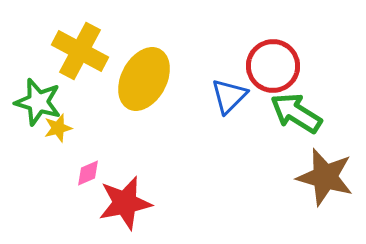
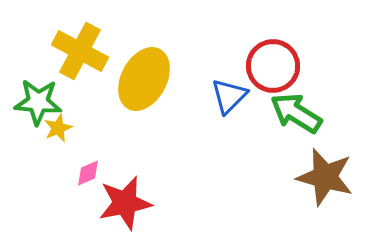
green star: rotated 12 degrees counterclockwise
yellow star: rotated 8 degrees counterclockwise
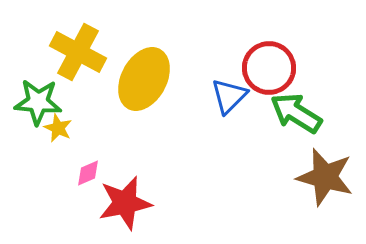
yellow cross: moved 2 px left, 1 px down
red circle: moved 4 px left, 2 px down
yellow star: rotated 24 degrees counterclockwise
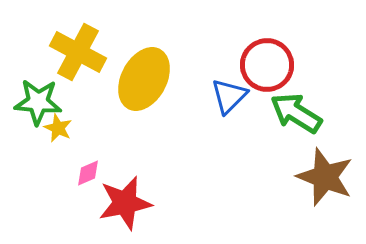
red circle: moved 2 px left, 3 px up
brown star: rotated 6 degrees clockwise
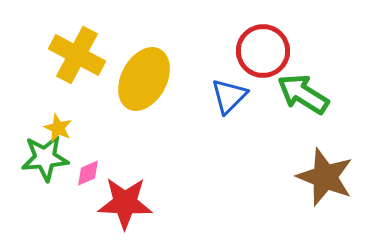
yellow cross: moved 1 px left, 3 px down
red circle: moved 4 px left, 14 px up
green star: moved 7 px right, 56 px down; rotated 9 degrees counterclockwise
green arrow: moved 7 px right, 19 px up
red star: rotated 14 degrees clockwise
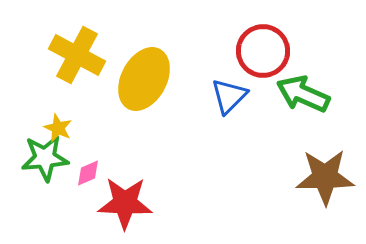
green arrow: rotated 8 degrees counterclockwise
brown star: rotated 22 degrees counterclockwise
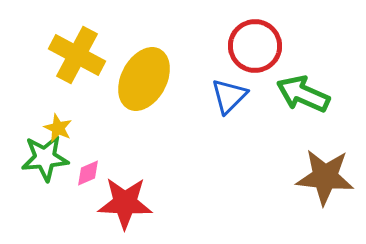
red circle: moved 8 px left, 5 px up
brown star: rotated 6 degrees clockwise
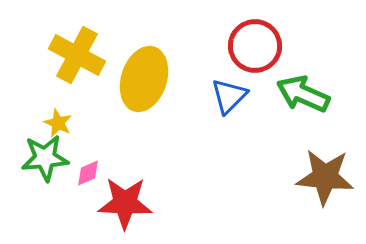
yellow ellipse: rotated 10 degrees counterclockwise
yellow star: moved 5 px up
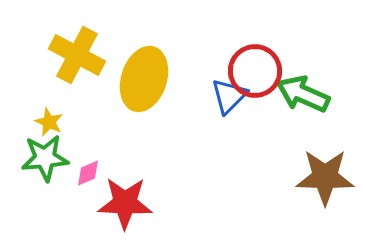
red circle: moved 25 px down
yellow star: moved 9 px left, 1 px up
brown star: rotated 4 degrees counterclockwise
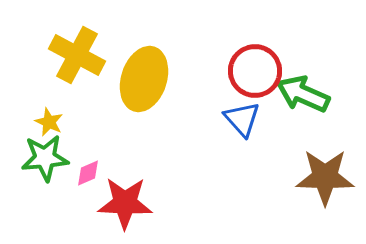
blue triangle: moved 13 px right, 23 px down; rotated 27 degrees counterclockwise
